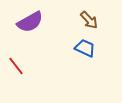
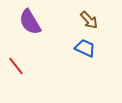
purple semicircle: rotated 88 degrees clockwise
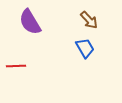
blue trapezoid: rotated 35 degrees clockwise
red line: rotated 54 degrees counterclockwise
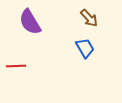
brown arrow: moved 2 px up
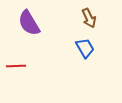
brown arrow: rotated 18 degrees clockwise
purple semicircle: moved 1 px left, 1 px down
